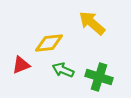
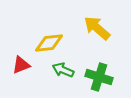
yellow arrow: moved 5 px right, 5 px down
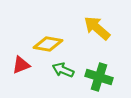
yellow diamond: moved 1 px left, 1 px down; rotated 16 degrees clockwise
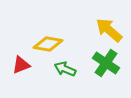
yellow arrow: moved 12 px right, 2 px down
green arrow: moved 2 px right, 1 px up
green cross: moved 7 px right, 14 px up; rotated 16 degrees clockwise
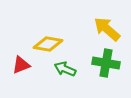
yellow arrow: moved 2 px left, 1 px up
green cross: rotated 24 degrees counterclockwise
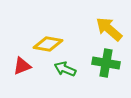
yellow arrow: moved 2 px right
red triangle: moved 1 px right, 1 px down
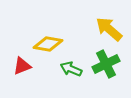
green cross: moved 1 px down; rotated 36 degrees counterclockwise
green arrow: moved 6 px right
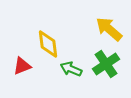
yellow diamond: rotated 72 degrees clockwise
green cross: rotated 8 degrees counterclockwise
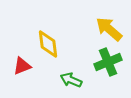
green cross: moved 2 px right, 2 px up; rotated 12 degrees clockwise
green arrow: moved 11 px down
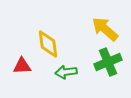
yellow arrow: moved 4 px left
red triangle: rotated 18 degrees clockwise
green arrow: moved 5 px left, 8 px up; rotated 30 degrees counterclockwise
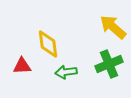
yellow arrow: moved 8 px right, 2 px up
green cross: moved 1 px right, 2 px down
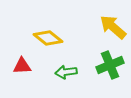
yellow diamond: moved 6 px up; rotated 44 degrees counterclockwise
green cross: moved 1 px right, 1 px down
